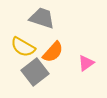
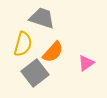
yellow semicircle: moved 3 px up; rotated 105 degrees counterclockwise
gray square: moved 1 px down
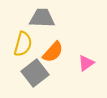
gray trapezoid: rotated 16 degrees counterclockwise
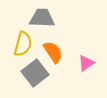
orange semicircle: rotated 75 degrees counterclockwise
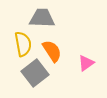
yellow semicircle: rotated 25 degrees counterclockwise
orange semicircle: moved 1 px left, 1 px up
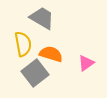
gray trapezoid: rotated 28 degrees clockwise
orange semicircle: moved 1 px left, 3 px down; rotated 40 degrees counterclockwise
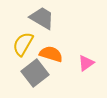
yellow semicircle: rotated 140 degrees counterclockwise
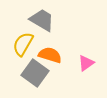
gray trapezoid: moved 2 px down
orange semicircle: moved 1 px left, 1 px down
gray square: rotated 16 degrees counterclockwise
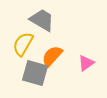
orange semicircle: moved 2 px right, 1 px down; rotated 65 degrees counterclockwise
gray square: rotated 20 degrees counterclockwise
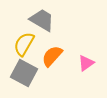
yellow semicircle: moved 1 px right
gray square: moved 11 px left; rotated 12 degrees clockwise
